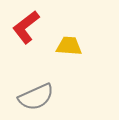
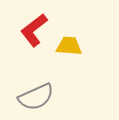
red L-shape: moved 8 px right, 3 px down
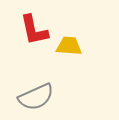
red L-shape: rotated 64 degrees counterclockwise
